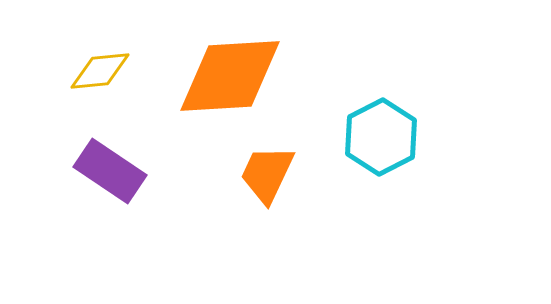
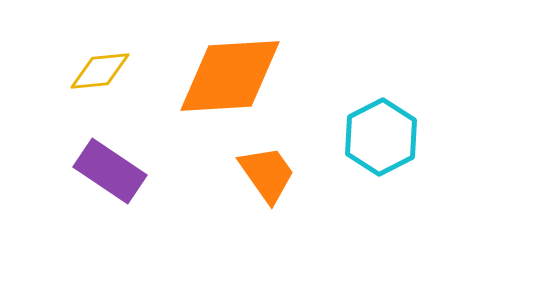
orange trapezoid: rotated 120 degrees clockwise
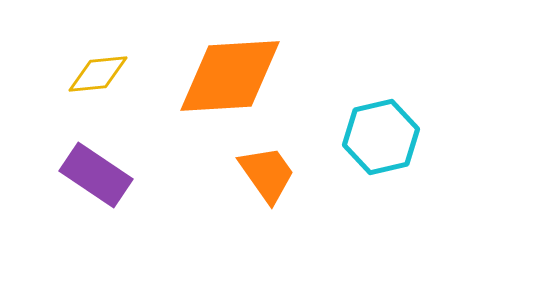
yellow diamond: moved 2 px left, 3 px down
cyan hexagon: rotated 14 degrees clockwise
purple rectangle: moved 14 px left, 4 px down
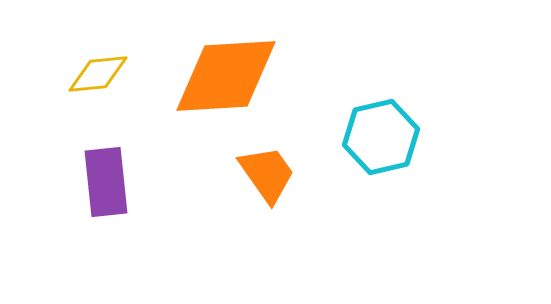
orange diamond: moved 4 px left
purple rectangle: moved 10 px right, 7 px down; rotated 50 degrees clockwise
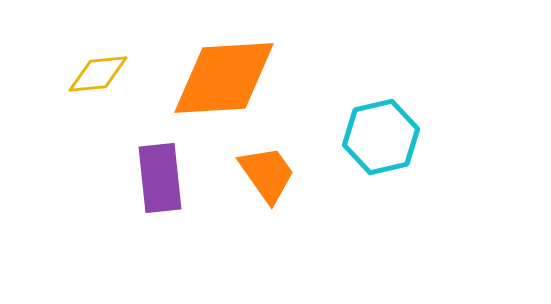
orange diamond: moved 2 px left, 2 px down
purple rectangle: moved 54 px right, 4 px up
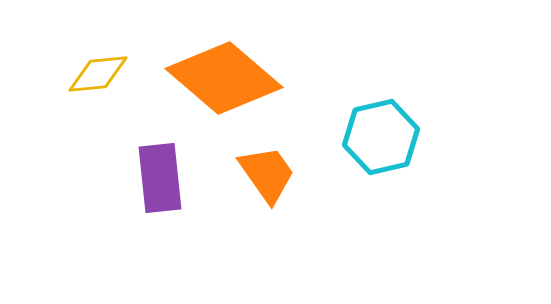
orange diamond: rotated 44 degrees clockwise
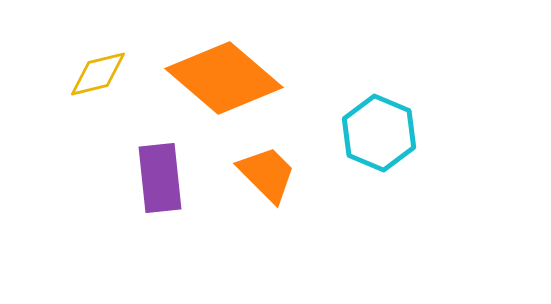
yellow diamond: rotated 8 degrees counterclockwise
cyan hexagon: moved 2 px left, 4 px up; rotated 24 degrees counterclockwise
orange trapezoid: rotated 10 degrees counterclockwise
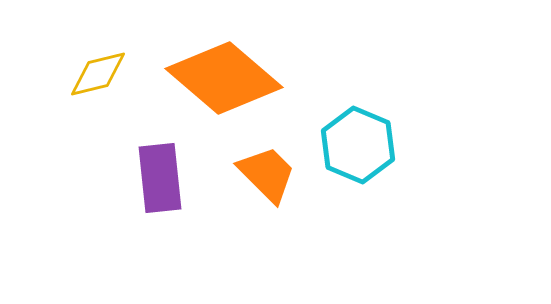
cyan hexagon: moved 21 px left, 12 px down
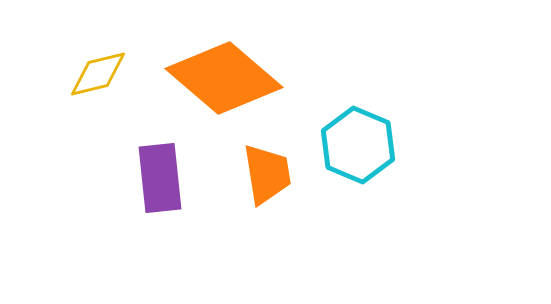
orange trapezoid: rotated 36 degrees clockwise
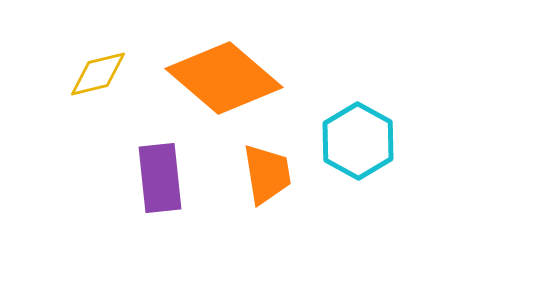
cyan hexagon: moved 4 px up; rotated 6 degrees clockwise
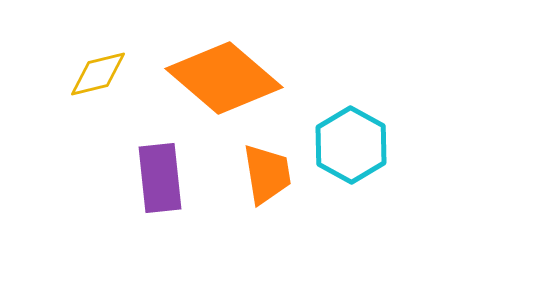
cyan hexagon: moved 7 px left, 4 px down
